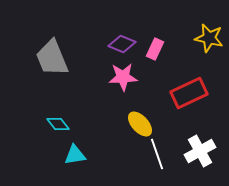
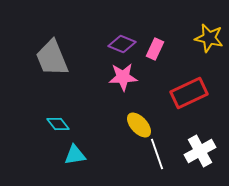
yellow ellipse: moved 1 px left, 1 px down
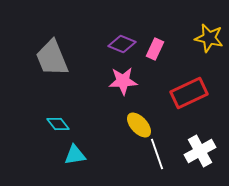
pink star: moved 4 px down
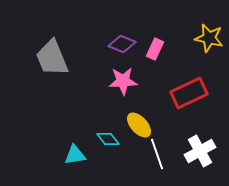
cyan diamond: moved 50 px right, 15 px down
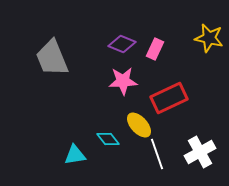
red rectangle: moved 20 px left, 5 px down
white cross: moved 1 px down
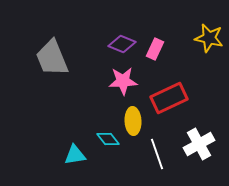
yellow ellipse: moved 6 px left, 4 px up; rotated 40 degrees clockwise
white cross: moved 1 px left, 8 px up
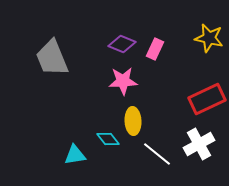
red rectangle: moved 38 px right, 1 px down
white line: rotated 32 degrees counterclockwise
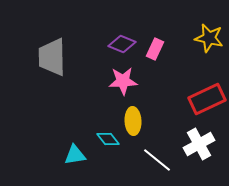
gray trapezoid: moved 1 px up; rotated 21 degrees clockwise
white line: moved 6 px down
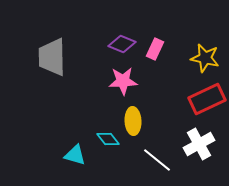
yellow star: moved 4 px left, 20 px down
cyan triangle: rotated 25 degrees clockwise
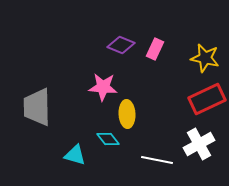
purple diamond: moved 1 px left, 1 px down
gray trapezoid: moved 15 px left, 50 px down
pink star: moved 20 px left, 6 px down; rotated 8 degrees clockwise
yellow ellipse: moved 6 px left, 7 px up
white line: rotated 28 degrees counterclockwise
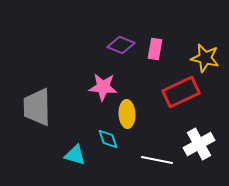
pink rectangle: rotated 15 degrees counterclockwise
red rectangle: moved 26 px left, 7 px up
cyan diamond: rotated 20 degrees clockwise
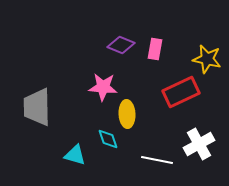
yellow star: moved 2 px right, 1 px down
